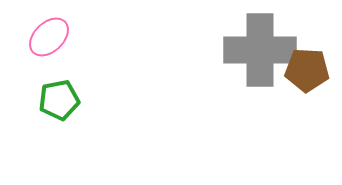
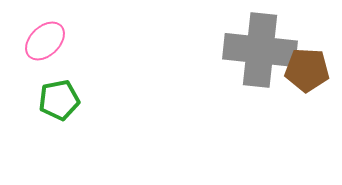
pink ellipse: moved 4 px left, 4 px down
gray cross: rotated 6 degrees clockwise
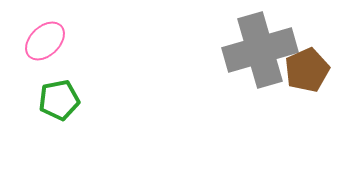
gray cross: rotated 22 degrees counterclockwise
brown pentagon: rotated 27 degrees counterclockwise
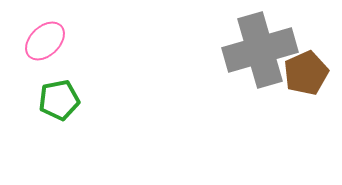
brown pentagon: moved 1 px left, 3 px down
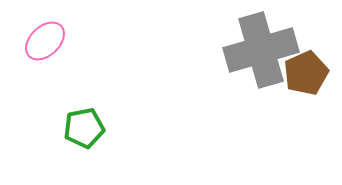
gray cross: moved 1 px right
green pentagon: moved 25 px right, 28 px down
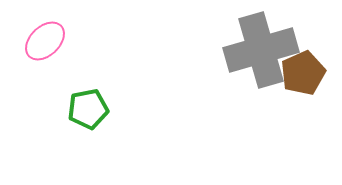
brown pentagon: moved 3 px left
green pentagon: moved 4 px right, 19 px up
